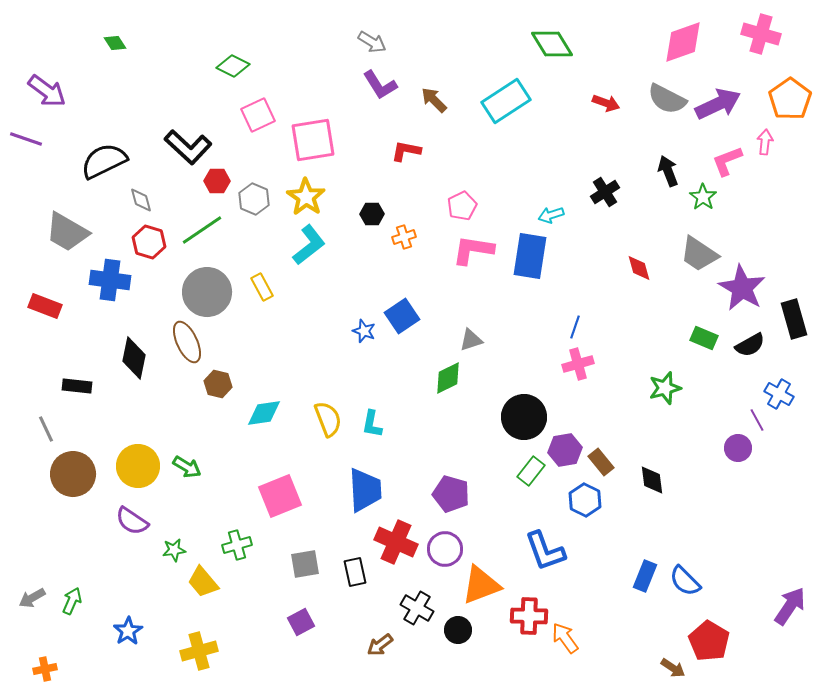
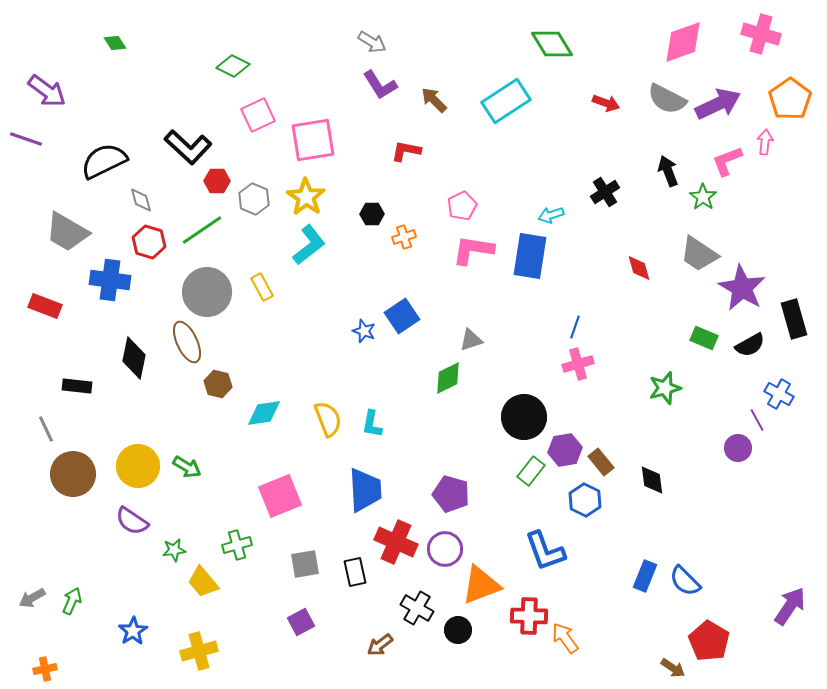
blue star at (128, 631): moved 5 px right
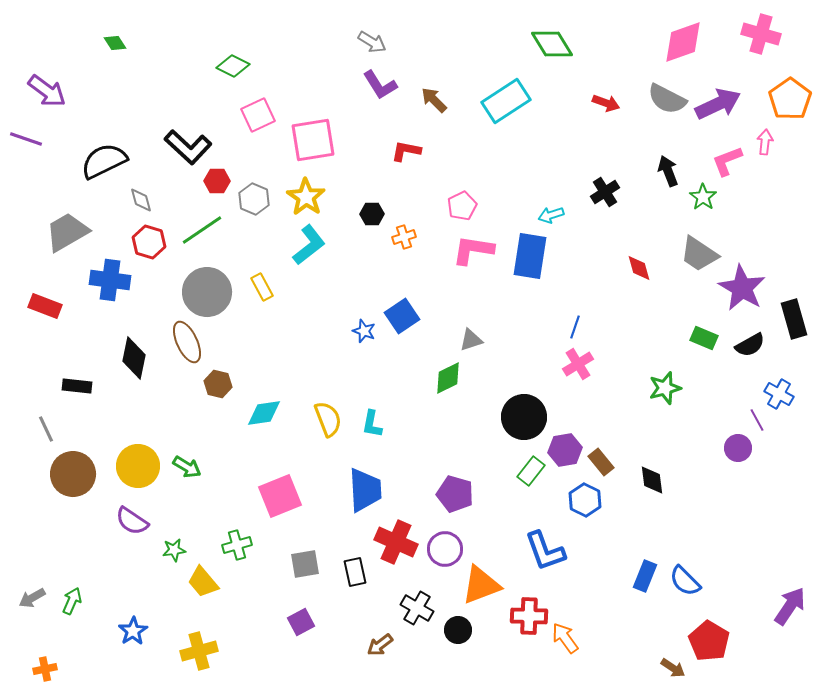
gray trapezoid at (67, 232): rotated 120 degrees clockwise
pink cross at (578, 364): rotated 16 degrees counterclockwise
purple pentagon at (451, 494): moved 4 px right
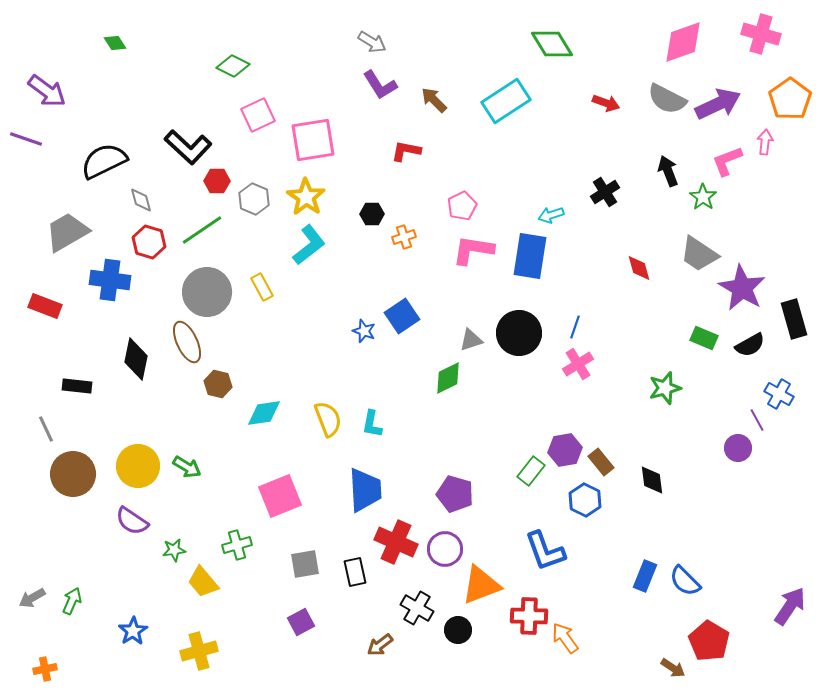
black diamond at (134, 358): moved 2 px right, 1 px down
black circle at (524, 417): moved 5 px left, 84 px up
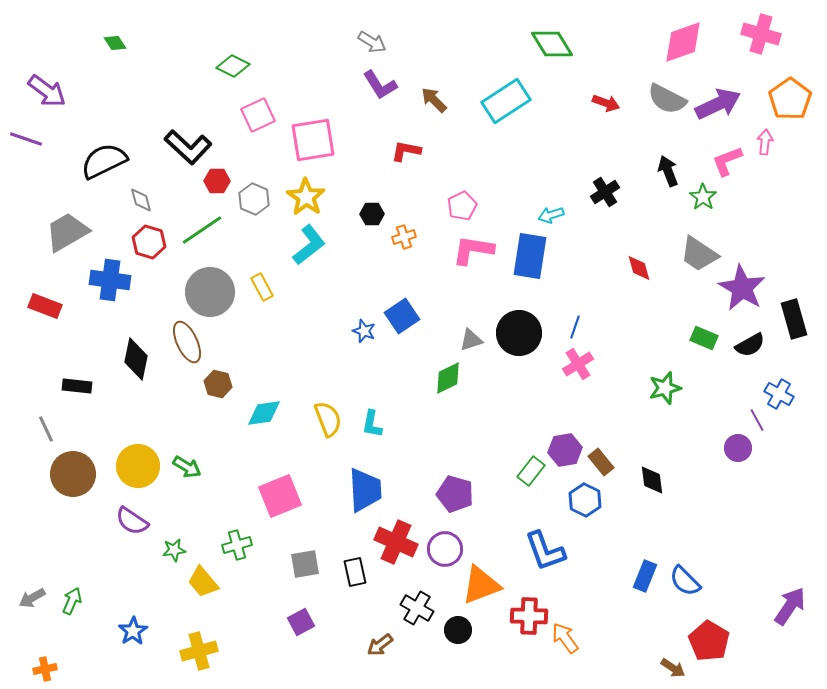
gray circle at (207, 292): moved 3 px right
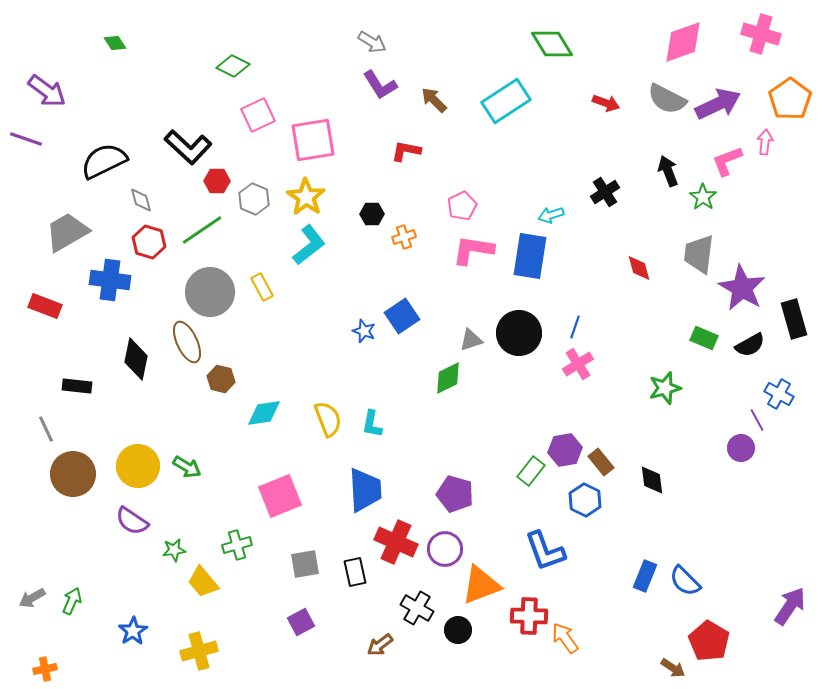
gray trapezoid at (699, 254): rotated 63 degrees clockwise
brown hexagon at (218, 384): moved 3 px right, 5 px up
purple circle at (738, 448): moved 3 px right
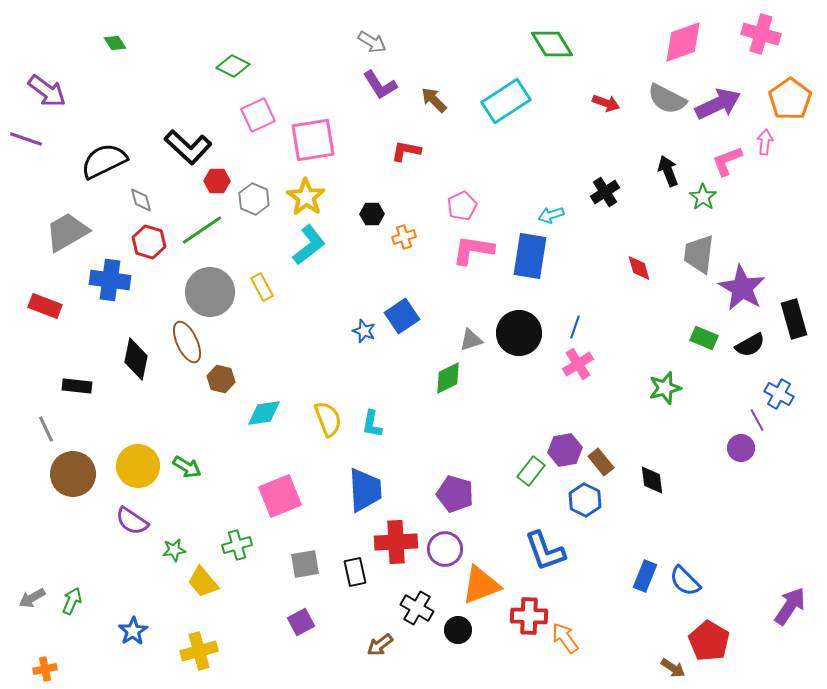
red cross at (396, 542): rotated 27 degrees counterclockwise
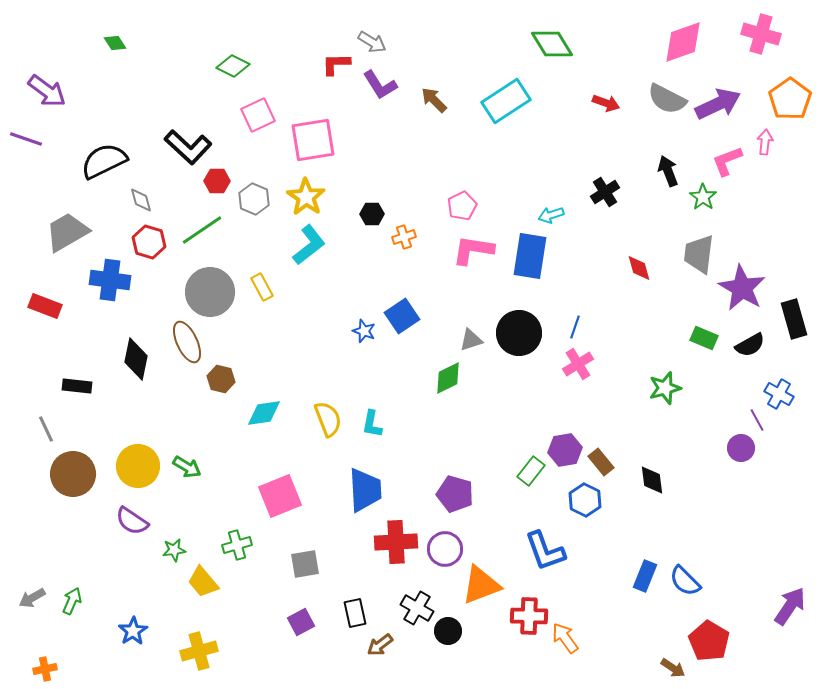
red L-shape at (406, 151): moved 70 px left, 87 px up; rotated 12 degrees counterclockwise
black rectangle at (355, 572): moved 41 px down
black circle at (458, 630): moved 10 px left, 1 px down
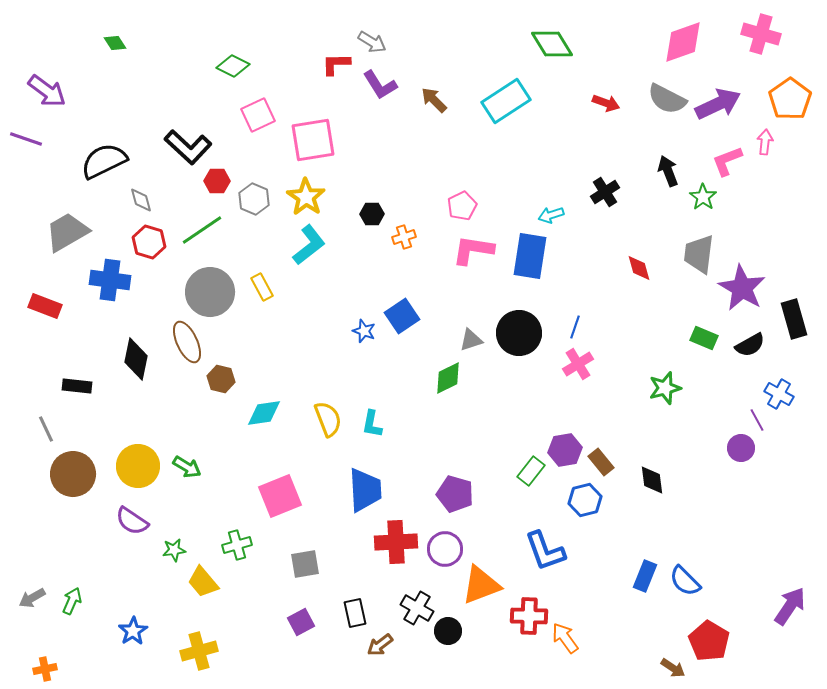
blue hexagon at (585, 500): rotated 20 degrees clockwise
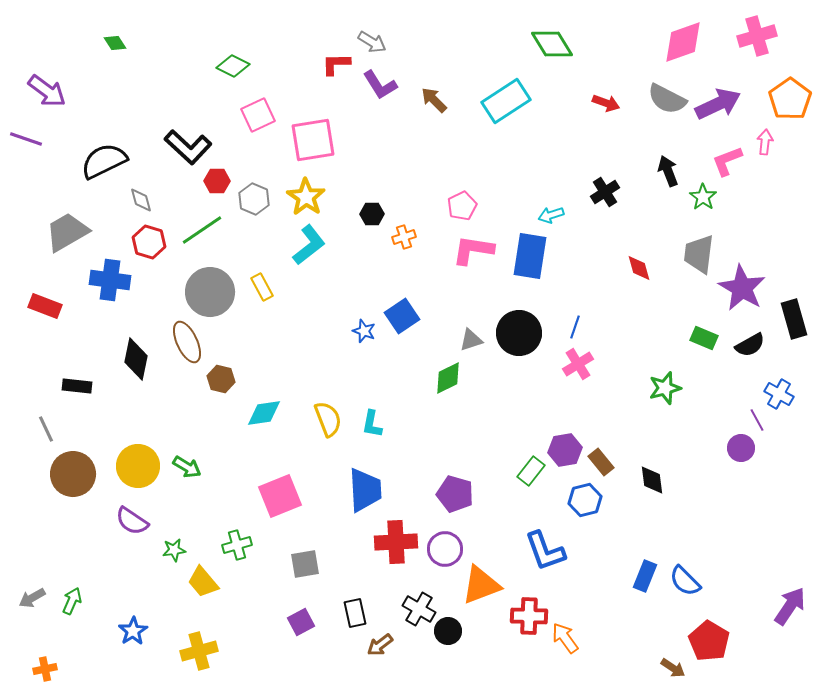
pink cross at (761, 34): moved 4 px left, 2 px down; rotated 33 degrees counterclockwise
black cross at (417, 608): moved 2 px right, 1 px down
